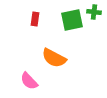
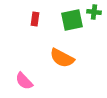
orange semicircle: moved 8 px right
pink semicircle: moved 5 px left
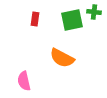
pink semicircle: rotated 30 degrees clockwise
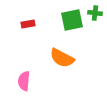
green cross: moved 1 px right, 1 px down
red rectangle: moved 7 px left, 5 px down; rotated 72 degrees clockwise
pink semicircle: rotated 18 degrees clockwise
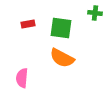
green square: moved 11 px left, 8 px down; rotated 20 degrees clockwise
pink semicircle: moved 2 px left, 3 px up
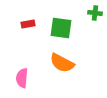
orange semicircle: moved 5 px down
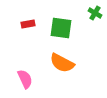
green cross: rotated 24 degrees clockwise
pink semicircle: moved 3 px right, 1 px down; rotated 150 degrees clockwise
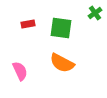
green cross: rotated 24 degrees clockwise
pink semicircle: moved 5 px left, 8 px up
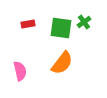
green cross: moved 11 px left, 9 px down
orange semicircle: rotated 80 degrees counterclockwise
pink semicircle: rotated 12 degrees clockwise
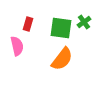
red rectangle: rotated 64 degrees counterclockwise
orange semicircle: moved 4 px up
pink semicircle: moved 3 px left, 25 px up
